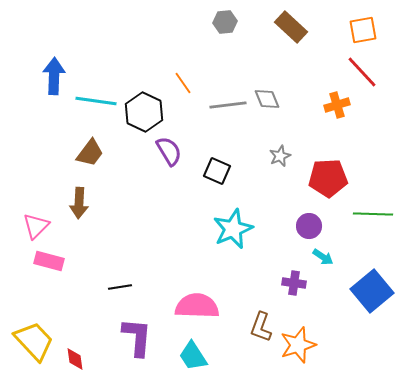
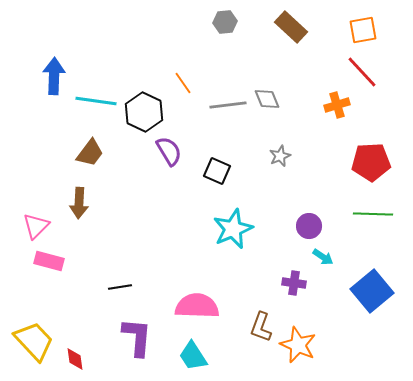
red pentagon: moved 43 px right, 16 px up
orange star: rotated 30 degrees counterclockwise
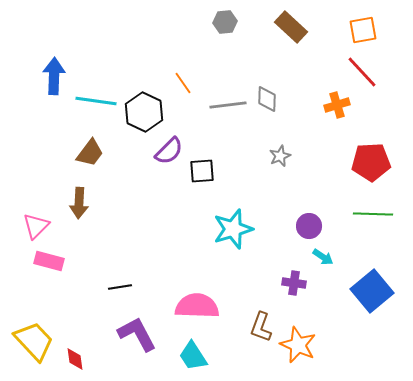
gray diamond: rotated 24 degrees clockwise
purple semicircle: rotated 76 degrees clockwise
black square: moved 15 px left; rotated 28 degrees counterclockwise
cyan star: rotated 6 degrees clockwise
purple L-shape: moved 3 px up; rotated 33 degrees counterclockwise
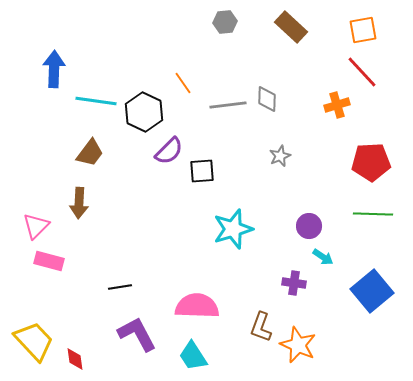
blue arrow: moved 7 px up
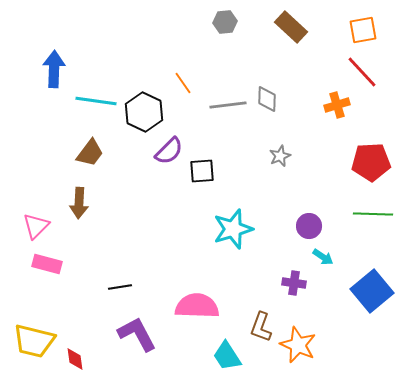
pink rectangle: moved 2 px left, 3 px down
yellow trapezoid: rotated 147 degrees clockwise
cyan trapezoid: moved 34 px right
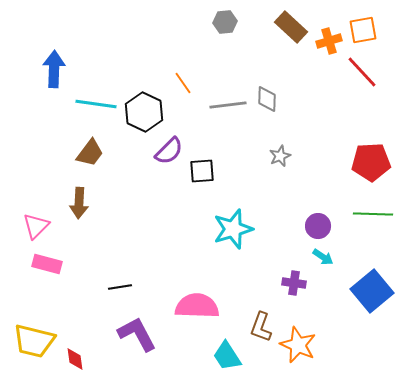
cyan line: moved 3 px down
orange cross: moved 8 px left, 64 px up
purple circle: moved 9 px right
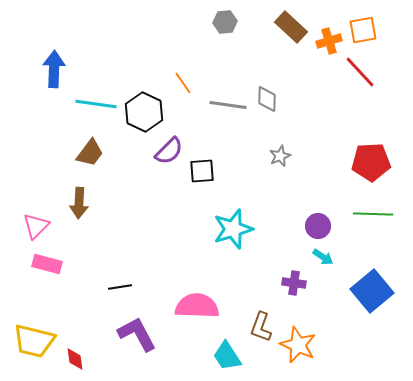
red line: moved 2 px left
gray line: rotated 15 degrees clockwise
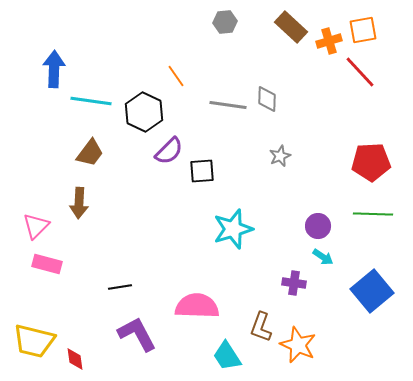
orange line: moved 7 px left, 7 px up
cyan line: moved 5 px left, 3 px up
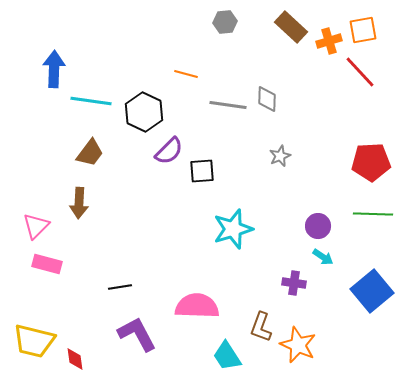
orange line: moved 10 px right, 2 px up; rotated 40 degrees counterclockwise
